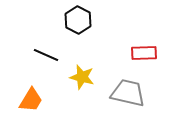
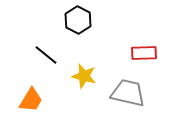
black line: rotated 15 degrees clockwise
yellow star: moved 2 px right, 1 px up
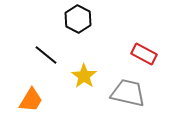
black hexagon: moved 1 px up
red rectangle: moved 1 px down; rotated 30 degrees clockwise
yellow star: rotated 20 degrees clockwise
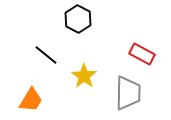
red rectangle: moved 2 px left
gray trapezoid: rotated 78 degrees clockwise
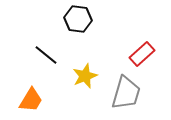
black hexagon: rotated 20 degrees counterclockwise
red rectangle: rotated 70 degrees counterclockwise
yellow star: moved 1 px right; rotated 15 degrees clockwise
gray trapezoid: moved 2 px left; rotated 15 degrees clockwise
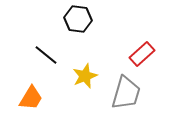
orange trapezoid: moved 2 px up
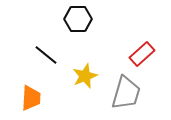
black hexagon: rotated 8 degrees counterclockwise
orange trapezoid: rotated 28 degrees counterclockwise
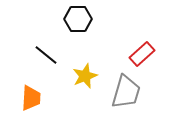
gray trapezoid: moved 1 px up
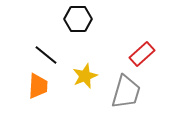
orange trapezoid: moved 7 px right, 12 px up
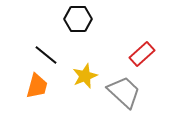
orange trapezoid: moved 1 px left; rotated 12 degrees clockwise
gray trapezoid: moved 2 px left; rotated 63 degrees counterclockwise
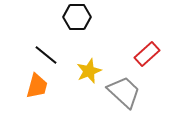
black hexagon: moved 1 px left, 2 px up
red rectangle: moved 5 px right
yellow star: moved 4 px right, 5 px up
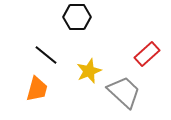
orange trapezoid: moved 3 px down
